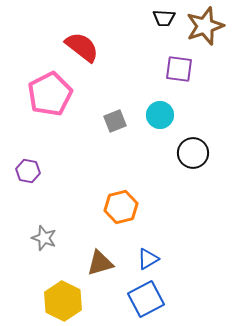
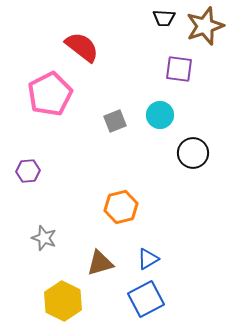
purple hexagon: rotated 15 degrees counterclockwise
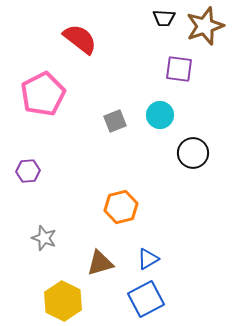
red semicircle: moved 2 px left, 8 px up
pink pentagon: moved 7 px left
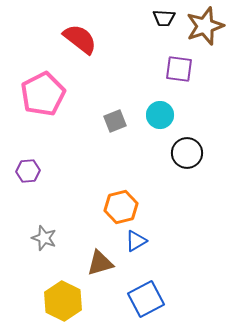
black circle: moved 6 px left
blue triangle: moved 12 px left, 18 px up
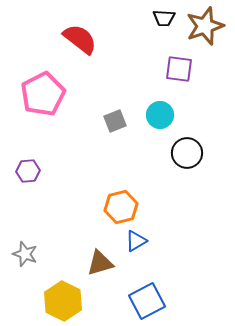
gray star: moved 19 px left, 16 px down
blue square: moved 1 px right, 2 px down
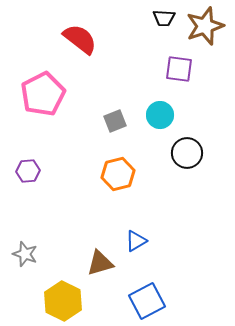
orange hexagon: moved 3 px left, 33 px up
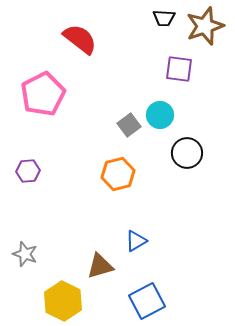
gray square: moved 14 px right, 4 px down; rotated 15 degrees counterclockwise
brown triangle: moved 3 px down
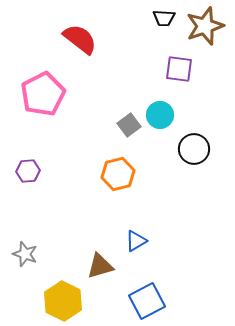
black circle: moved 7 px right, 4 px up
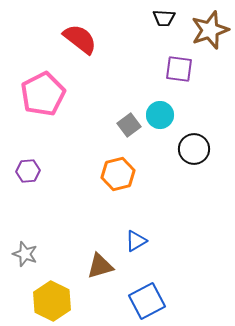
brown star: moved 5 px right, 4 px down
yellow hexagon: moved 11 px left
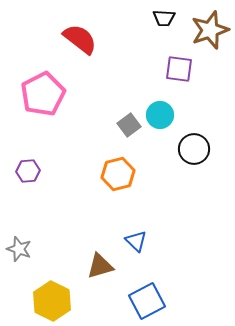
blue triangle: rotated 45 degrees counterclockwise
gray star: moved 6 px left, 5 px up
